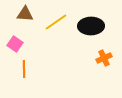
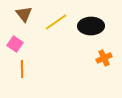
brown triangle: moved 1 px left; rotated 48 degrees clockwise
orange line: moved 2 px left
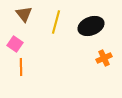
yellow line: rotated 40 degrees counterclockwise
black ellipse: rotated 20 degrees counterclockwise
orange line: moved 1 px left, 2 px up
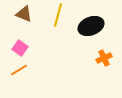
brown triangle: rotated 30 degrees counterclockwise
yellow line: moved 2 px right, 7 px up
pink square: moved 5 px right, 4 px down
orange line: moved 2 px left, 3 px down; rotated 60 degrees clockwise
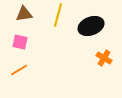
brown triangle: rotated 30 degrees counterclockwise
pink square: moved 6 px up; rotated 21 degrees counterclockwise
orange cross: rotated 35 degrees counterclockwise
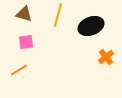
brown triangle: rotated 24 degrees clockwise
pink square: moved 6 px right; rotated 21 degrees counterclockwise
orange cross: moved 2 px right, 1 px up; rotated 21 degrees clockwise
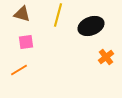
brown triangle: moved 2 px left
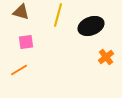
brown triangle: moved 1 px left, 2 px up
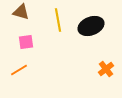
yellow line: moved 5 px down; rotated 25 degrees counterclockwise
orange cross: moved 12 px down
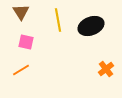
brown triangle: rotated 42 degrees clockwise
pink square: rotated 21 degrees clockwise
orange line: moved 2 px right
